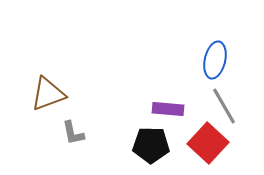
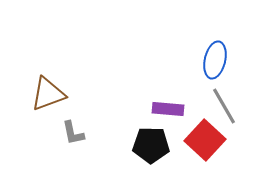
red square: moved 3 px left, 3 px up
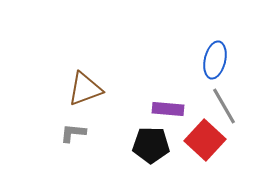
brown triangle: moved 37 px right, 5 px up
gray L-shape: rotated 108 degrees clockwise
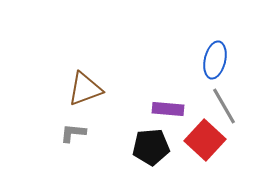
black pentagon: moved 2 px down; rotated 6 degrees counterclockwise
